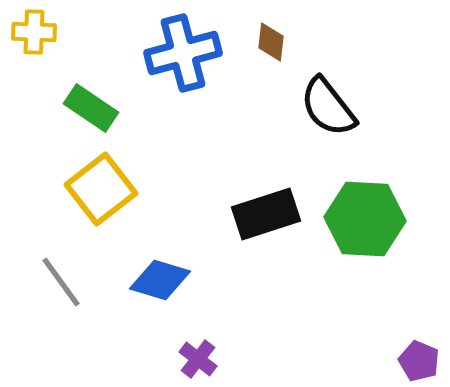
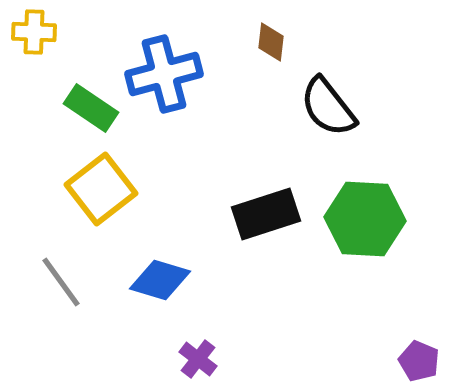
blue cross: moved 19 px left, 21 px down
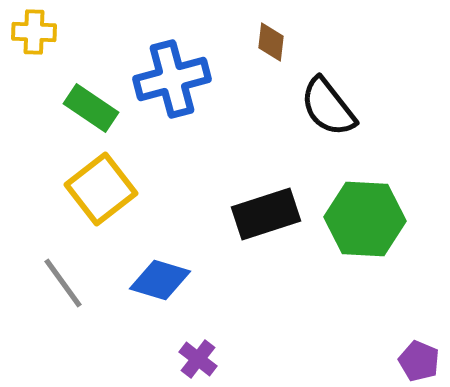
blue cross: moved 8 px right, 5 px down
gray line: moved 2 px right, 1 px down
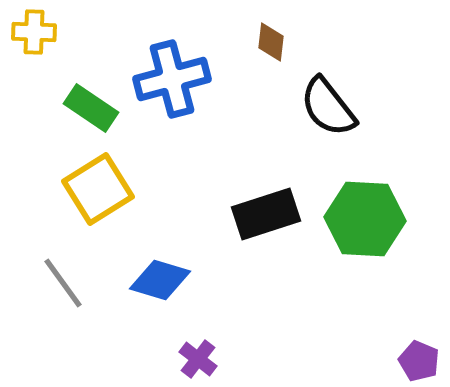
yellow square: moved 3 px left; rotated 6 degrees clockwise
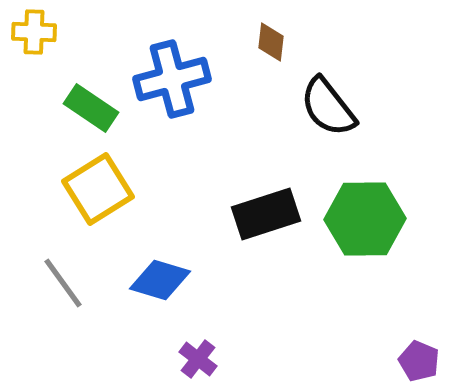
green hexagon: rotated 4 degrees counterclockwise
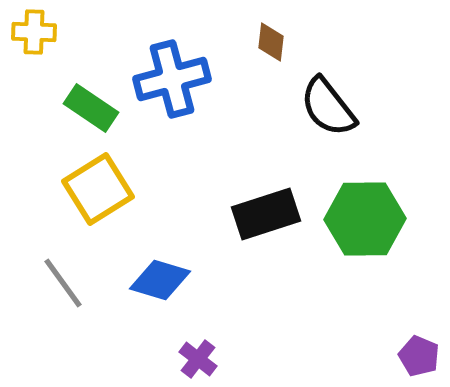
purple pentagon: moved 5 px up
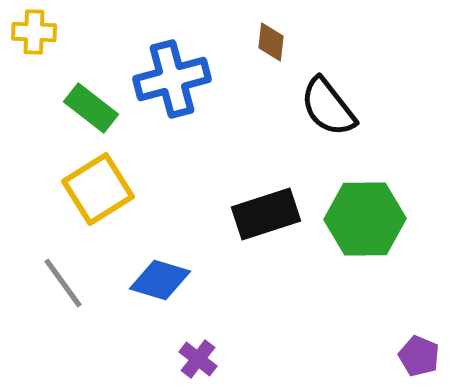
green rectangle: rotated 4 degrees clockwise
